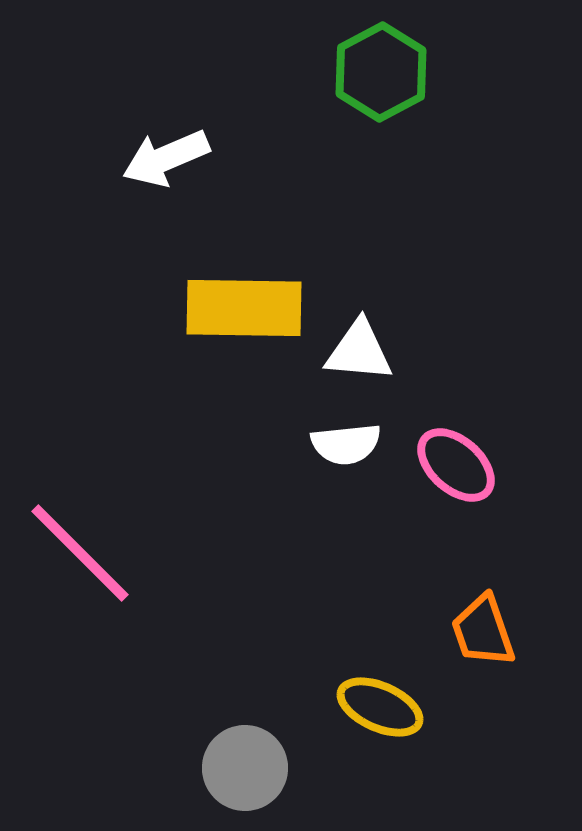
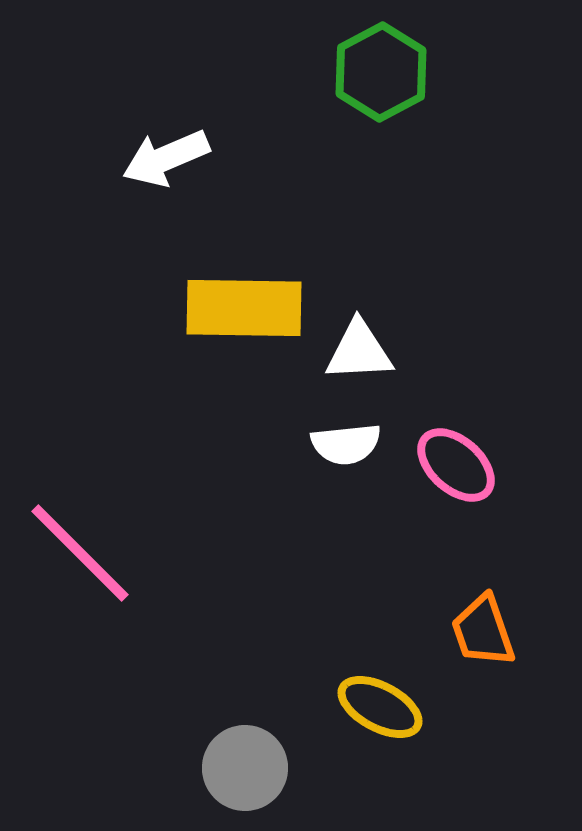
white triangle: rotated 8 degrees counterclockwise
yellow ellipse: rotated 4 degrees clockwise
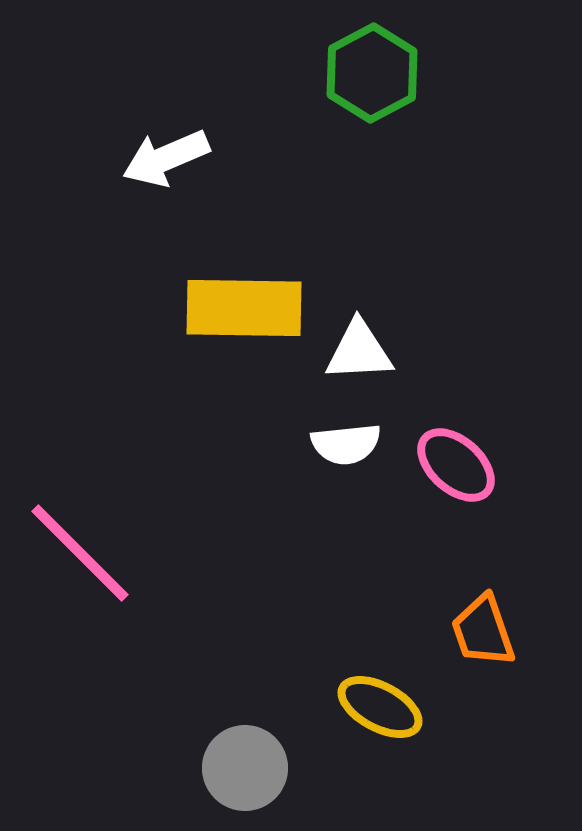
green hexagon: moved 9 px left, 1 px down
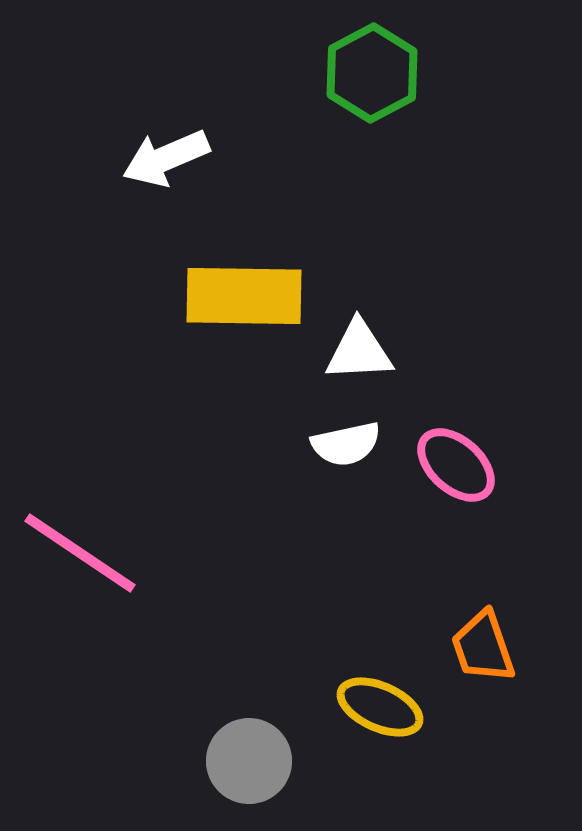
yellow rectangle: moved 12 px up
white semicircle: rotated 6 degrees counterclockwise
pink line: rotated 11 degrees counterclockwise
orange trapezoid: moved 16 px down
yellow ellipse: rotated 4 degrees counterclockwise
gray circle: moved 4 px right, 7 px up
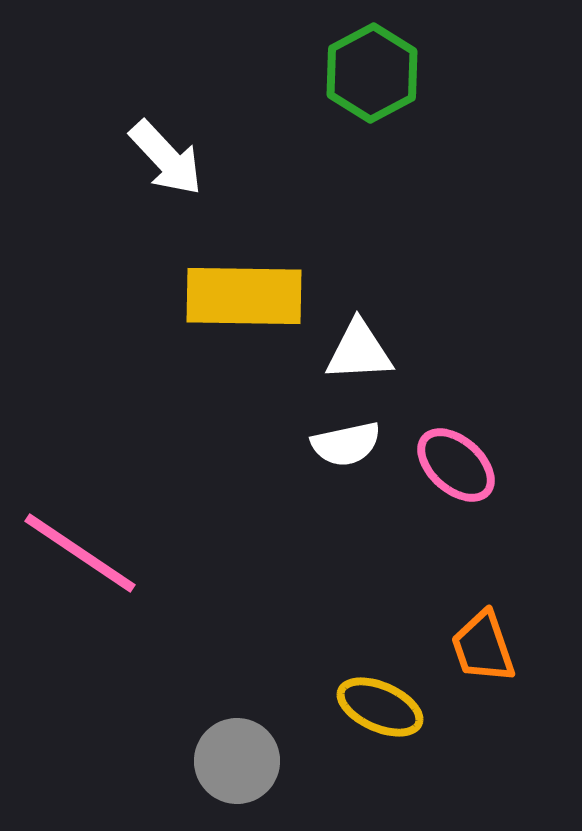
white arrow: rotated 110 degrees counterclockwise
gray circle: moved 12 px left
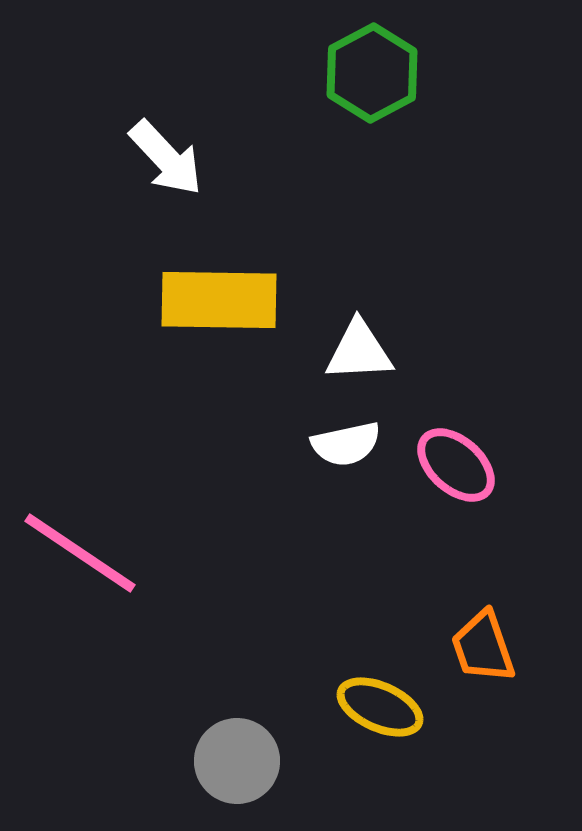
yellow rectangle: moved 25 px left, 4 px down
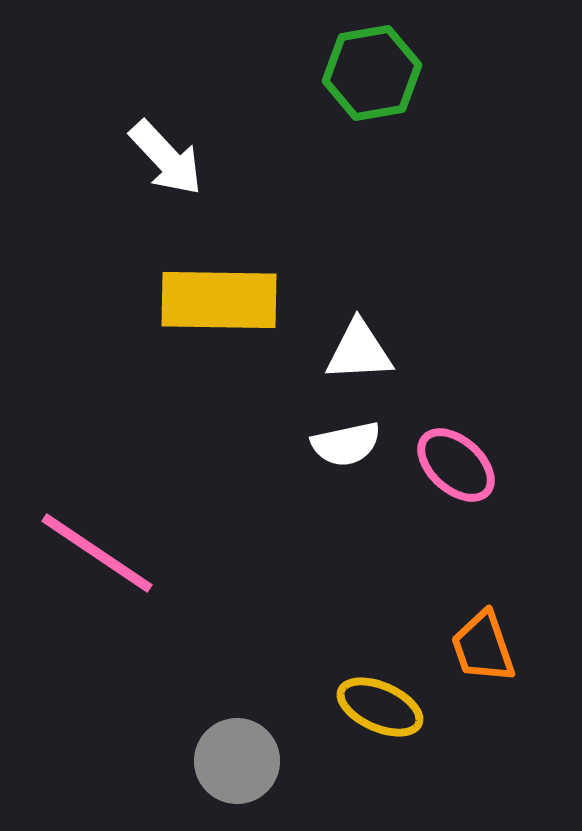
green hexagon: rotated 18 degrees clockwise
pink line: moved 17 px right
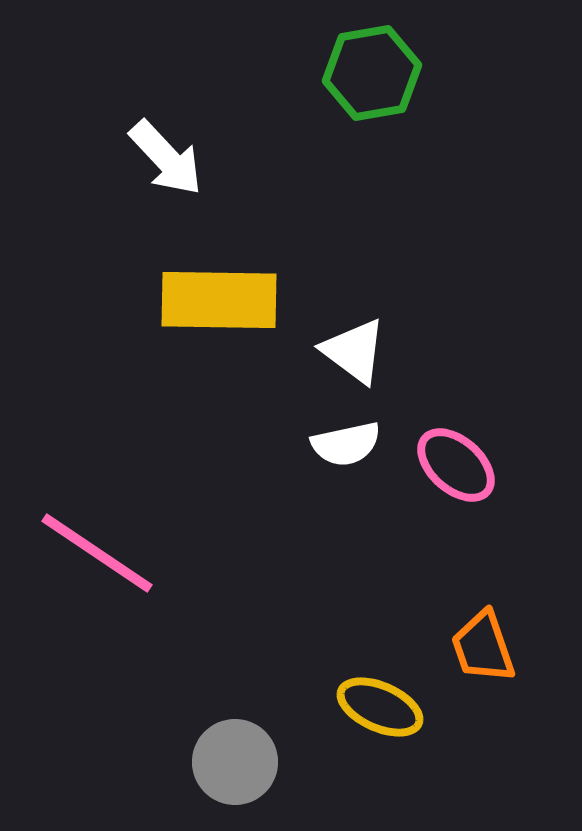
white triangle: moved 5 px left; rotated 40 degrees clockwise
gray circle: moved 2 px left, 1 px down
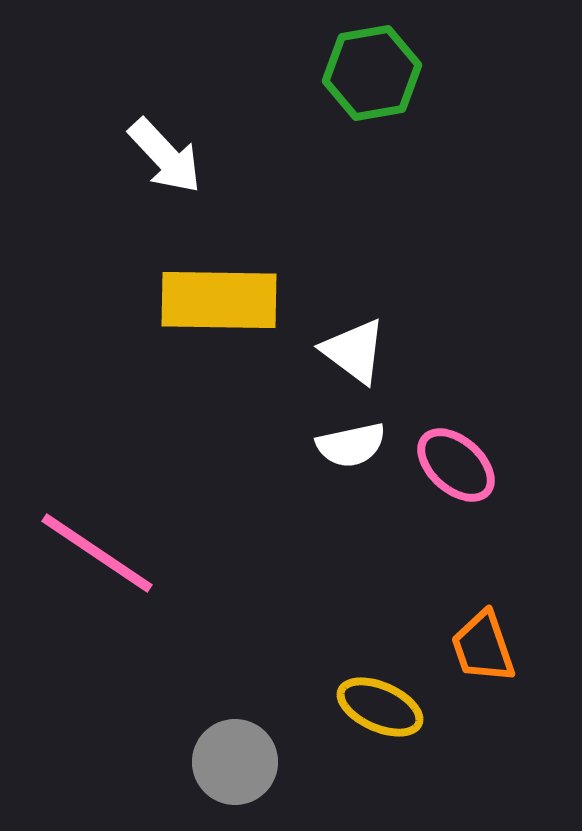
white arrow: moved 1 px left, 2 px up
white semicircle: moved 5 px right, 1 px down
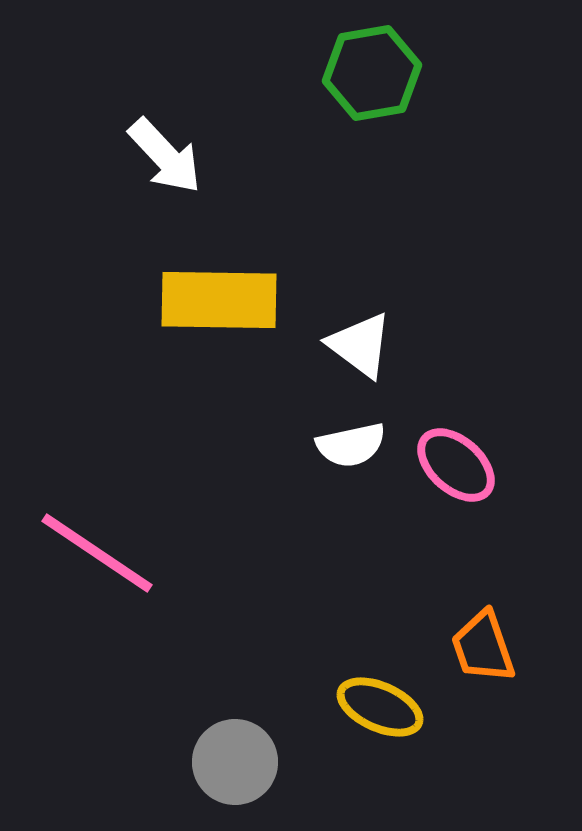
white triangle: moved 6 px right, 6 px up
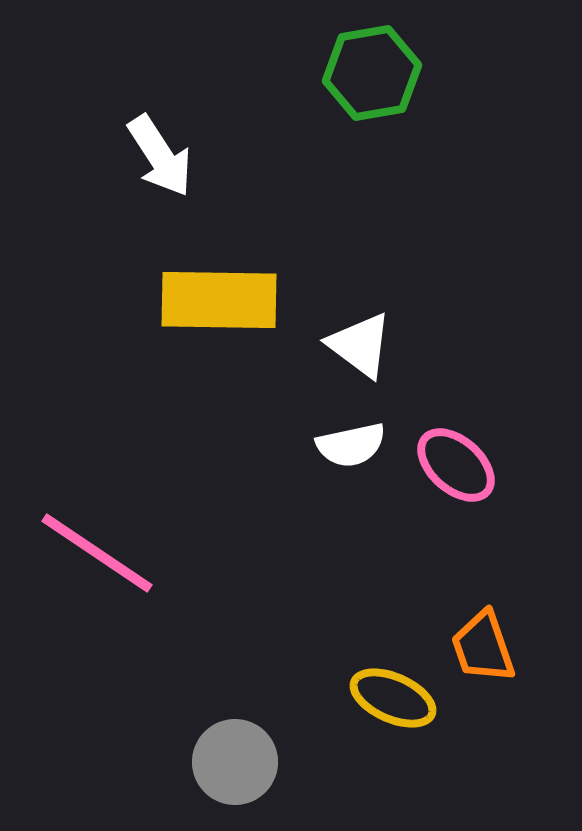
white arrow: moved 5 px left; rotated 10 degrees clockwise
yellow ellipse: moved 13 px right, 9 px up
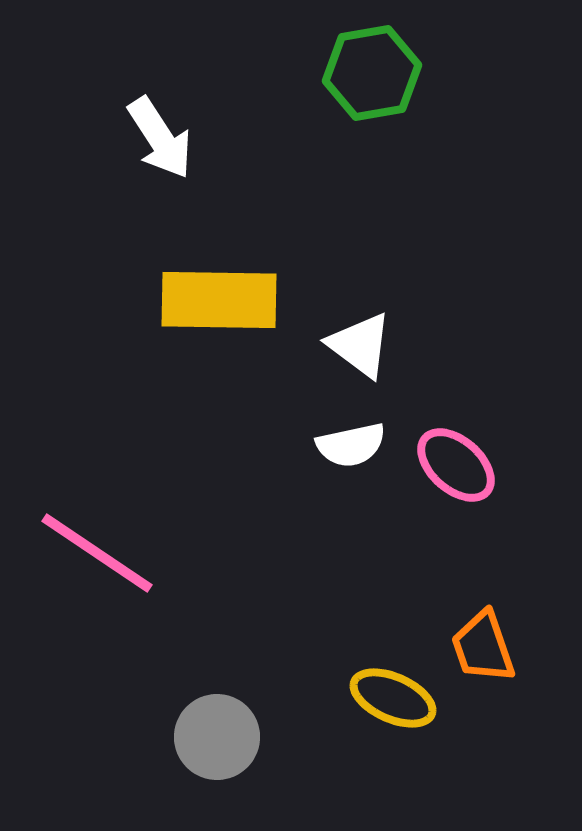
white arrow: moved 18 px up
gray circle: moved 18 px left, 25 px up
